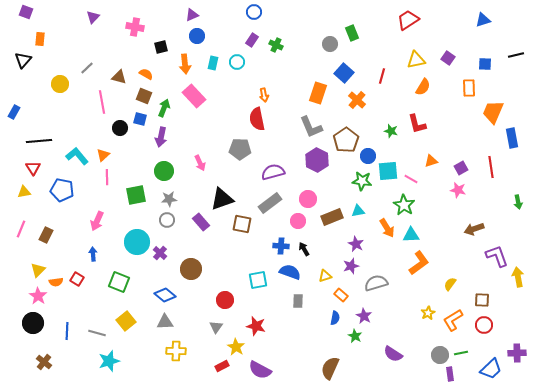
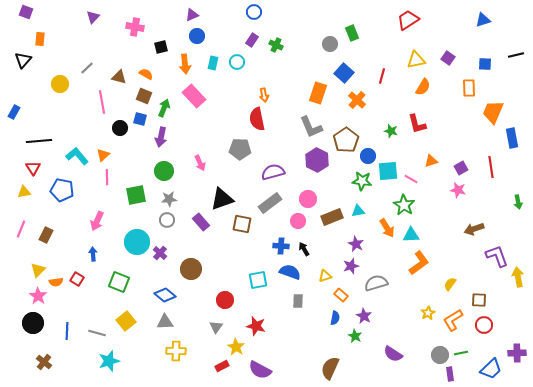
brown square at (482, 300): moved 3 px left
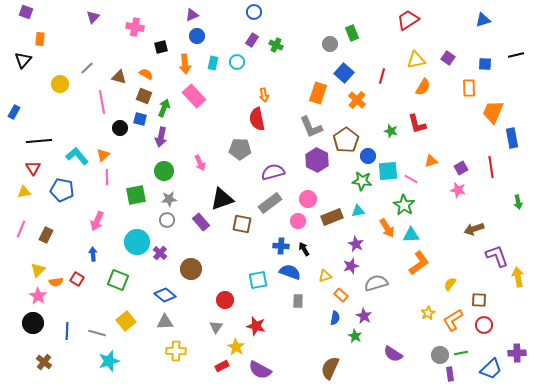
green square at (119, 282): moved 1 px left, 2 px up
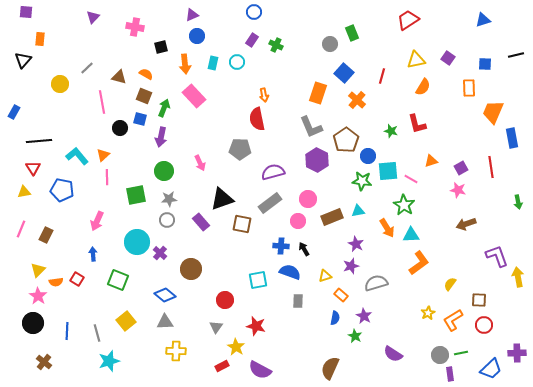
purple square at (26, 12): rotated 16 degrees counterclockwise
brown arrow at (474, 229): moved 8 px left, 5 px up
gray line at (97, 333): rotated 60 degrees clockwise
